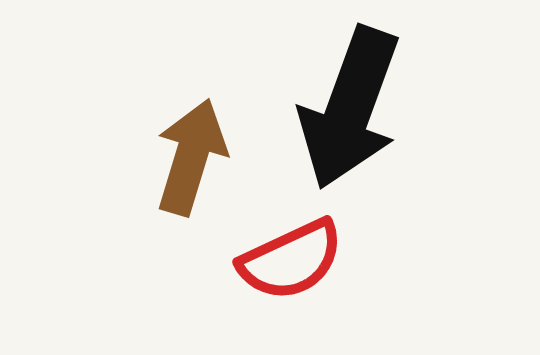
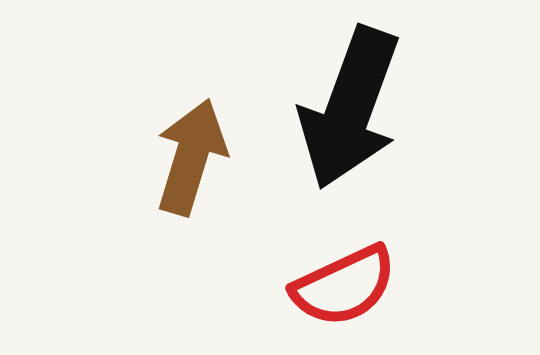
red semicircle: moved 53 px right, 26 px down
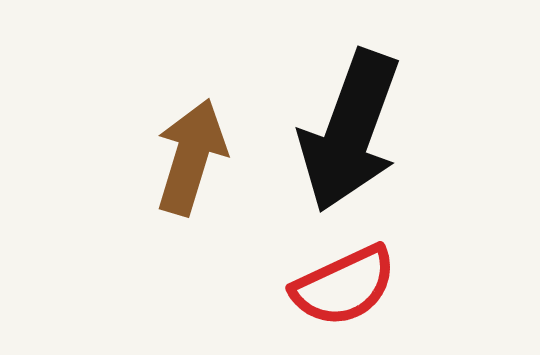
black arrow: moved 23 px down
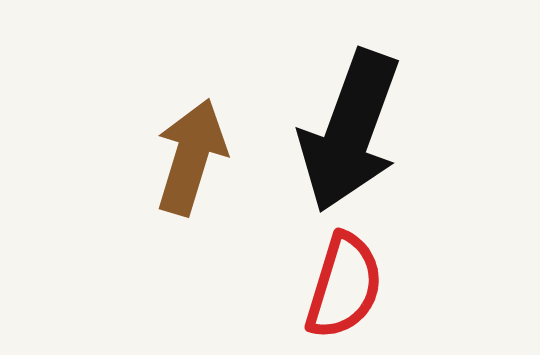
red semicircle: rotated 48 degrees counterclockwise
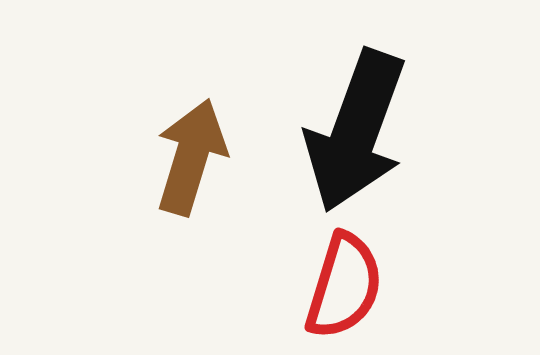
black arrow: moved 6 px right
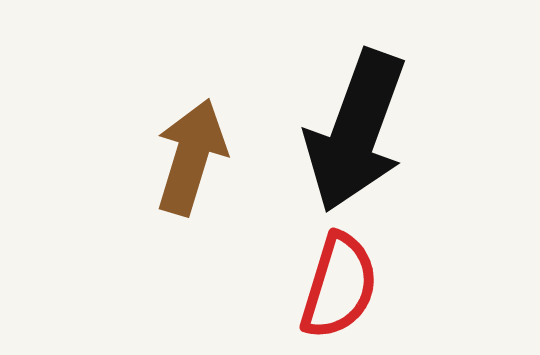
red semicircle: moved 5 px left
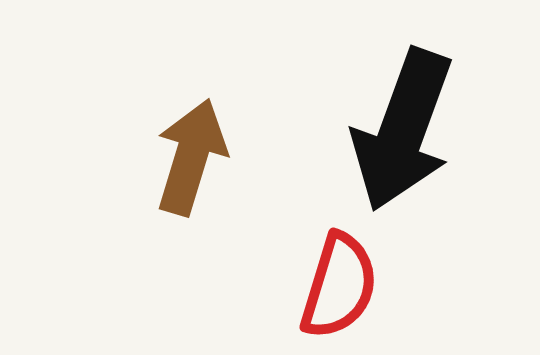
black arrow: moved 47 px right, 1 px up
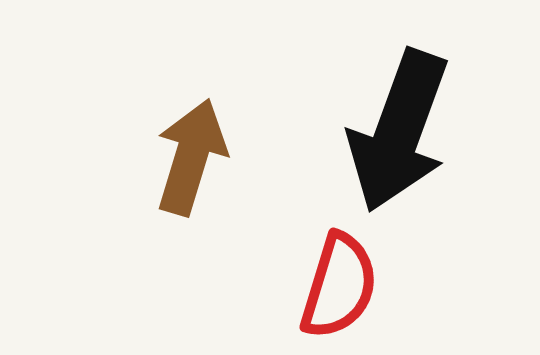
black arrow: moved 4 px left, 1 px down
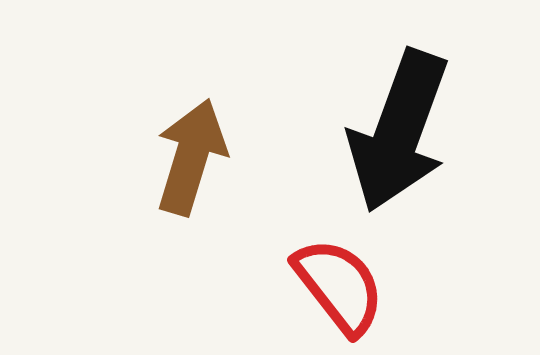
red semicircle: rotated 55 degrees counterclockwise
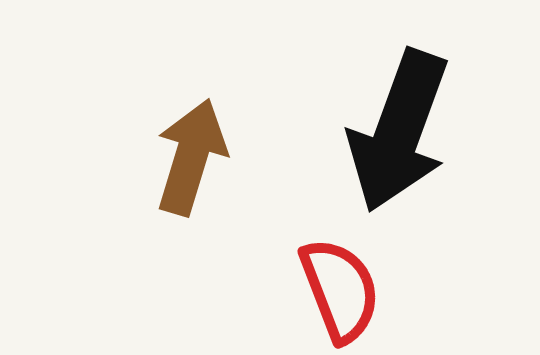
red semicircle: moved 1 px right, 4 px down; rotated 17 degrees clockwise
